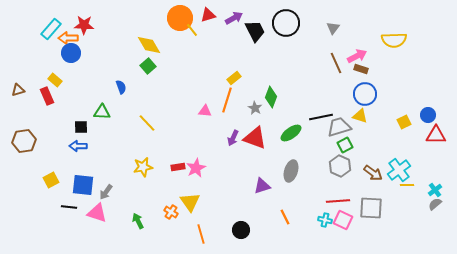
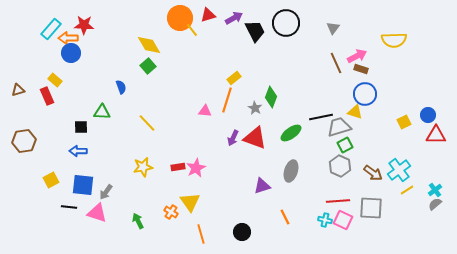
yellow triangle at (360, 116): moved 5 px left, 4 px up
blue arrow at (78, 146): moved 5 px down
yellow line at (407, 185): moved 5 px down; rotated 32 degrees counterclockwise
black circle at (241, 230): moved 1 px right, 2 px down
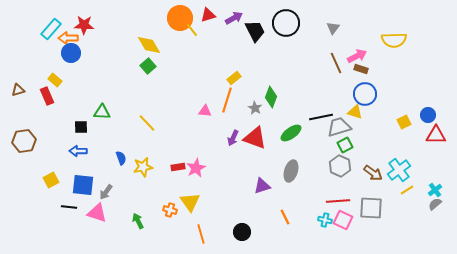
blue semicircle at (121, 87): moved 71 px down
orange cross at (171, 212): moved 1 px left, 2 px up; rotated 16 degrees counterclockwise
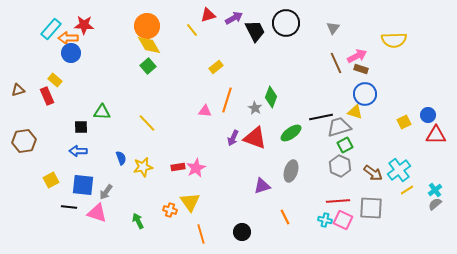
orange circle at (180, 18): moved 33 px left, 8 px down
yellow rectangle at (234, 78): moved 18 px left, 11 px up
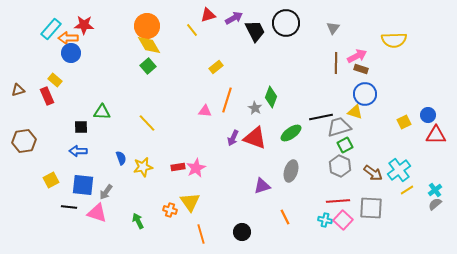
brown line at (336, 63): rotated 25 degrees clockwise
pink square at (343, 220): rotated 18 degrees clockwise
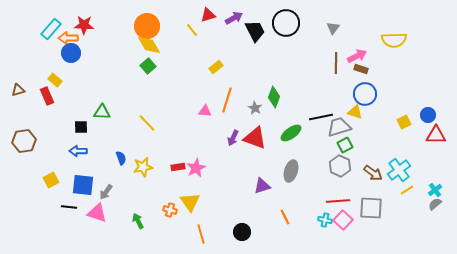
green diamond at (271, 97): moved 3 px right
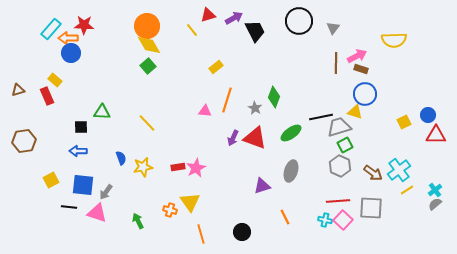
black circle at (286, 23): moved 13 px right, 2 px up
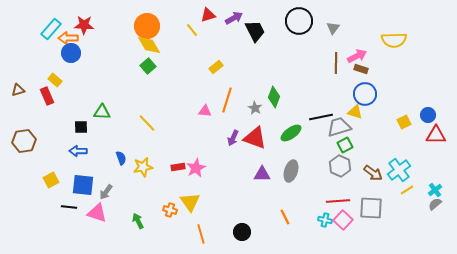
purple triangle at (262, 186): moved 12 px up; rotated 18 degrees clockwise
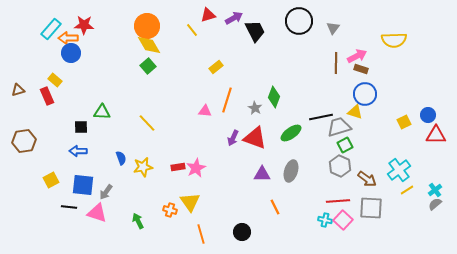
brown arrow at (373, 173): moved 6 px left, 6 px down
orange line at (285, 217): moved 10 px left, 10 px up
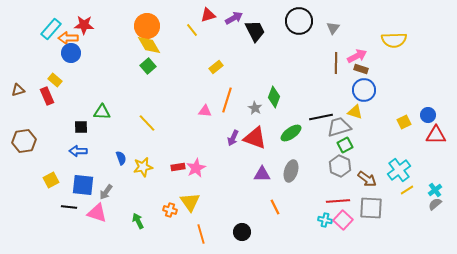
blue circle at (365, 94): moved 1 px left, 4 px up
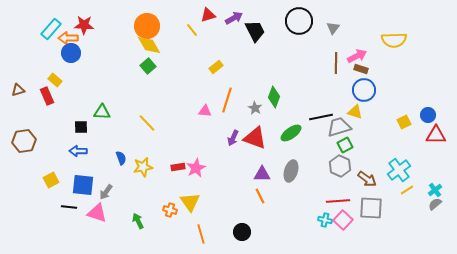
orange line at (275, 207): moved 15 px left, 11 px up
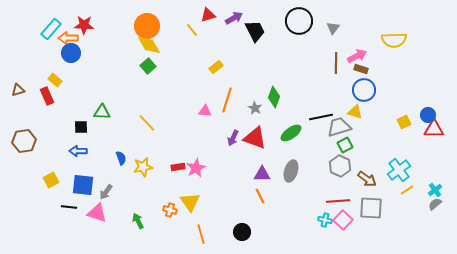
red triangle at (436, 135): moved 2 px left, 6 px up
